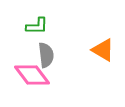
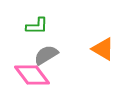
orange triangle: moved 1 px up
gray semicircle: rotated 115 degrees counterclockwise
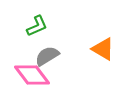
green L-shape: rotated 25 degrees counterclockwise
gray semicircle: moved 1 px right, 1 px down
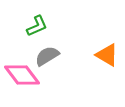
orange triangle: moved 4 px right, 6 px down
pink diamond: moved 10 px left
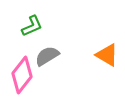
green L-shape: moved 5 px left
pink diamond: rotated 75 degrees clockwise
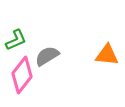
green L-shape: moved 16 px left, 14 px down
orange triangle: rotated 25 degrees counterclockwise
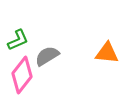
green L-shape: moved 2 px right
orange triangle: moved 2 px up
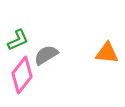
gray semicircle: moved 1 px left, 1 px up
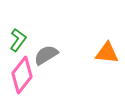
green L-shape: rotated 30 degrees counterclockwise
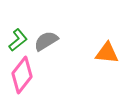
green L-shape: rotated 15 degrees clockwise
gray semicircle: moved 14 px up
